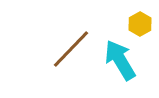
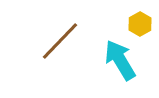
brown line: moved 11 px left, 8 px up
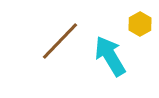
cyan arrow: moved 10 px left, 4 px up
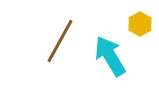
brown line: rotated 15 degrees counterclockwise
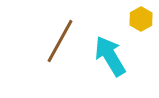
yellow hexagon: moved 1 px right, 5 px up
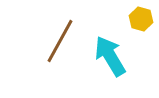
yellow hexagon: rotated 15 degrees counterclockwise
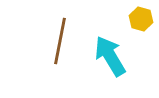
brown line: rotated 18 degrees counterclockwise
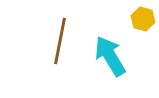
yellow hexagon: moved 2 px right
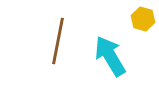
brown line: moved 2 px left
